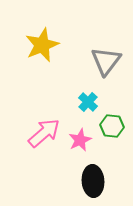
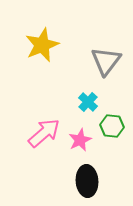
black ellipse: moved 6 px left
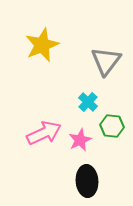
pink arrow: rotated 16 degrees clockwise
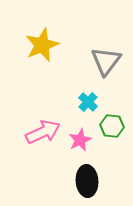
pink arrow: moved 1 px left, 1 px up
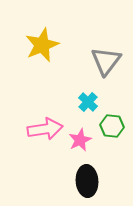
pink arrow: moved 2 px right, 3 px up; rotated 16 degrees clockwise
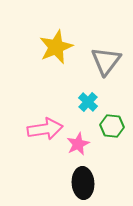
yellow star: moved 14 px right, 2 px down
pink star: moved 2 px left, 4 px down
black ellipse: moved 4 px left, 2 px down
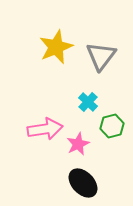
gray triangle: moved 5 px left, 5 px up
green hexagon: rotated 20 degrees counterclockwise
black ellipse: rotated 40 degrees counterclockwise
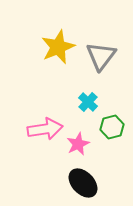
yellow star: moved 2 px right
green hexagon: moved 1 px down
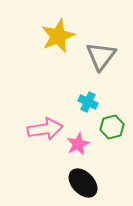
yellow star: moved 11 px up
cyan cross: rotated 18 degrees counterclockwise
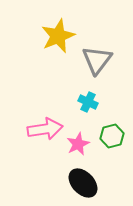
gray triangle: moved 4 px left, 4 px down
green hexagon: moved 9 px down
